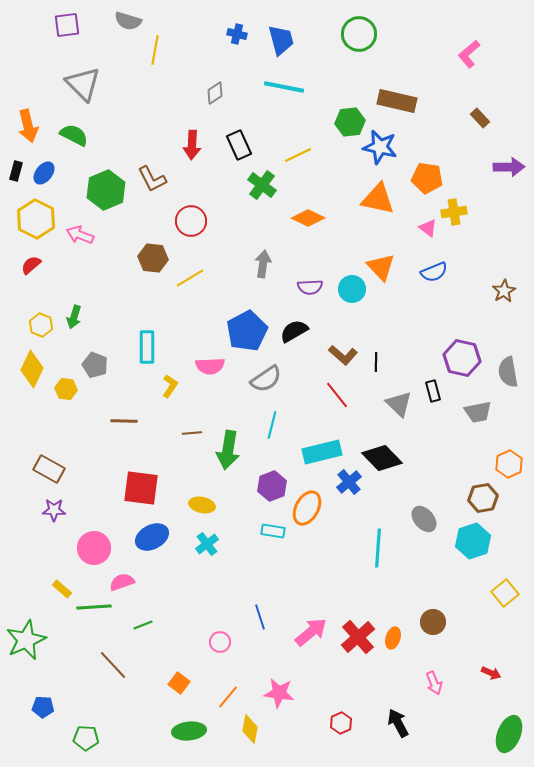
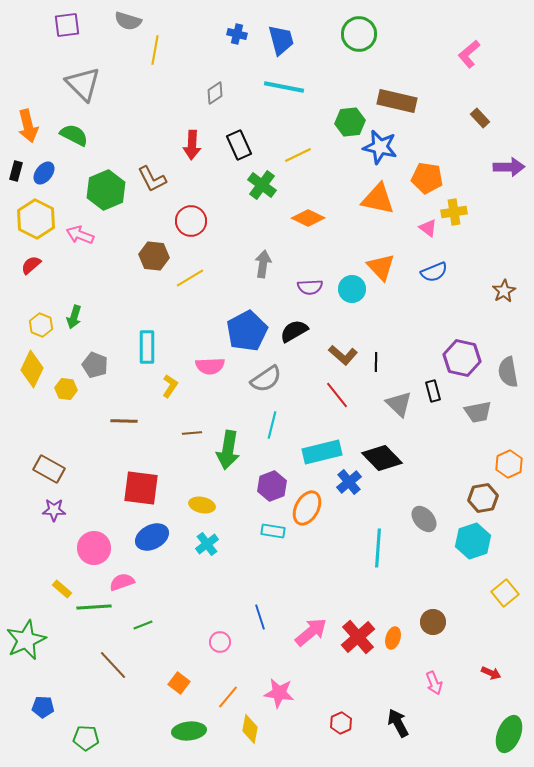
brown hexagon at (153, 258): moved 1 px right, 2 px up
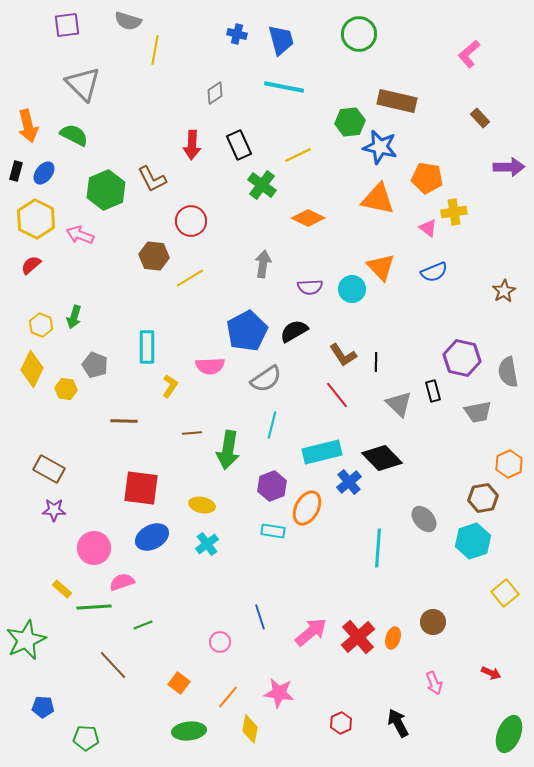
brown L-shape at (343, 355): rotated 16 degrees clockwise
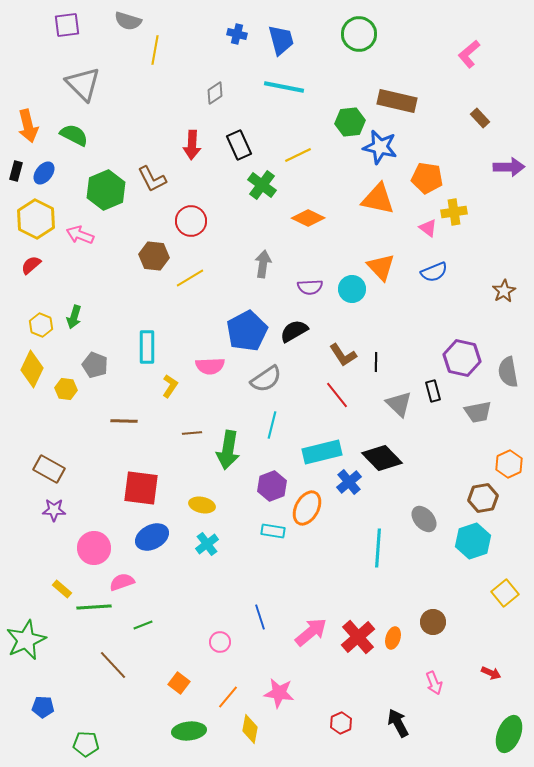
green pentagon at (86, 738): moved 6 px down
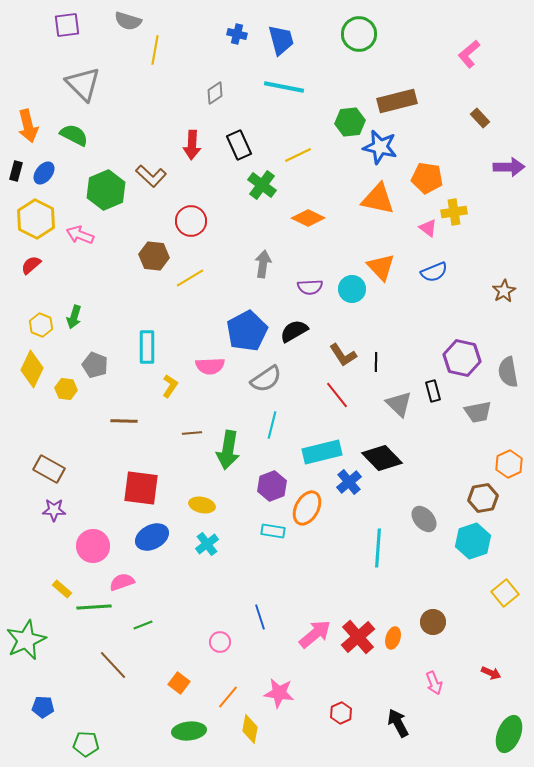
brown rectangle at (397, 101): rotated 27 degrees counterclockwise
brown L-shape at (152, 179): moved 1 px left, 3 px up; rotated 20 degrees counterclockwise
pink circle at (94, 548): moved 1 px left, 2 px up
pink arrow at (311, 632): moved 4 px right, 2 px down
red hexagon at (341, 723): moved 10 px up
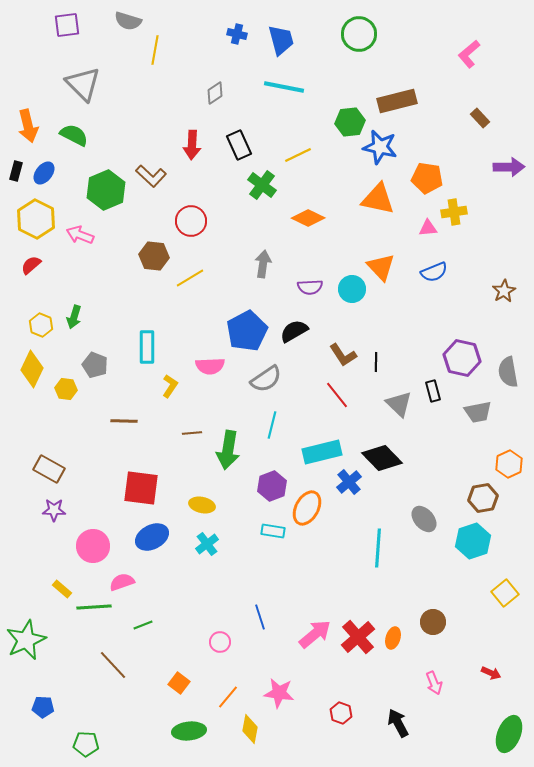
pink triangle at (428, 228): rotated 42 degrees counterclockwise
red hexagon at (341, 713): rotated 15 degrees counterclockwise
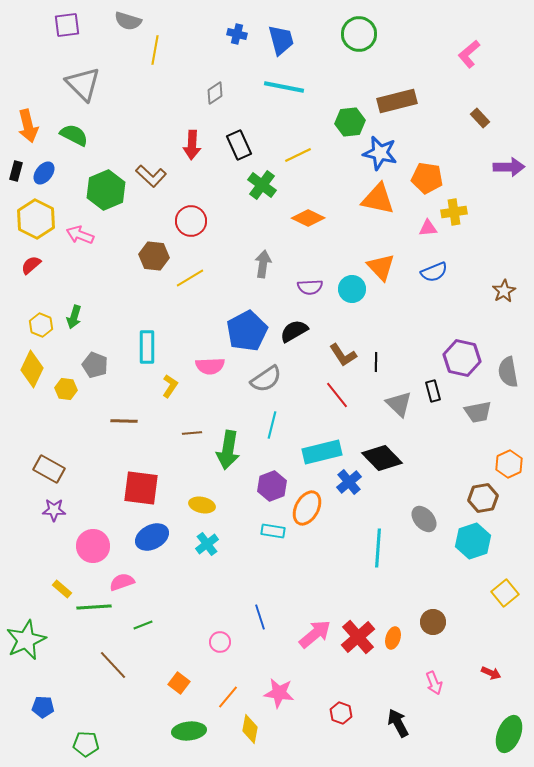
blue star at (380, 147): moved 6 px down
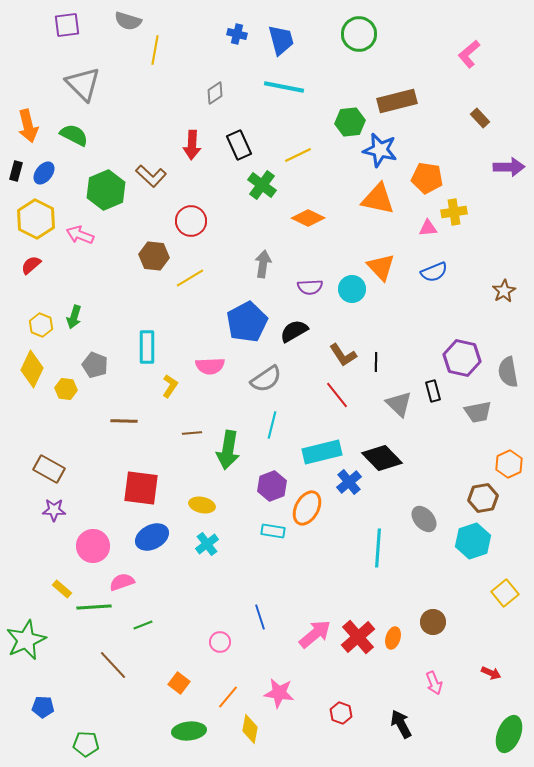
blue star at (380, 153): moved 3 px up
blue pentagon at (247, 331): moved 9 px up
black arrow at (398, 723): moved 3 px right, 1 px down
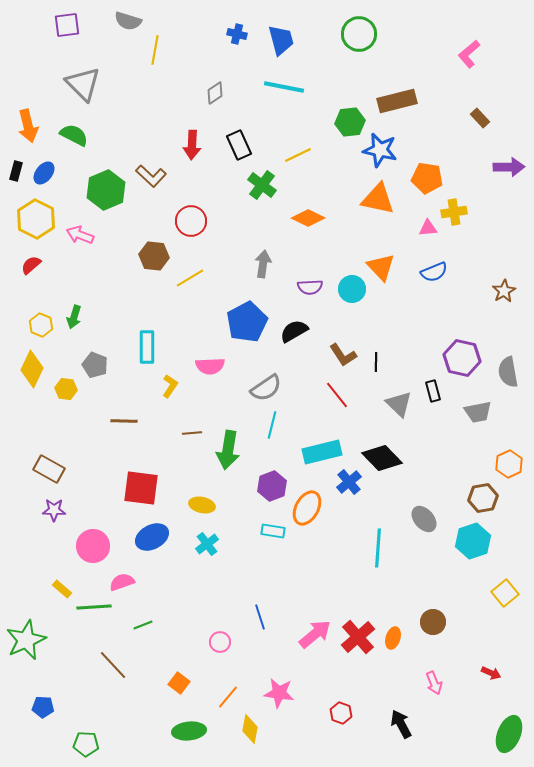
gray semicircle at (266, 379): moved 9 px down
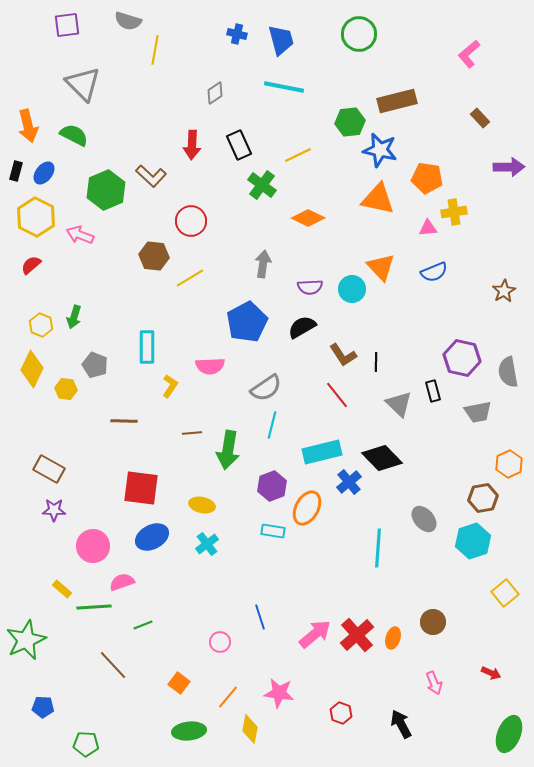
yellow hexagon at (36, 219): moved 2 px up
black semicircle at (294, 331): moved 8 px right, 4 px up
red cross at (358, 637): moved 1 px left, 2 px up
